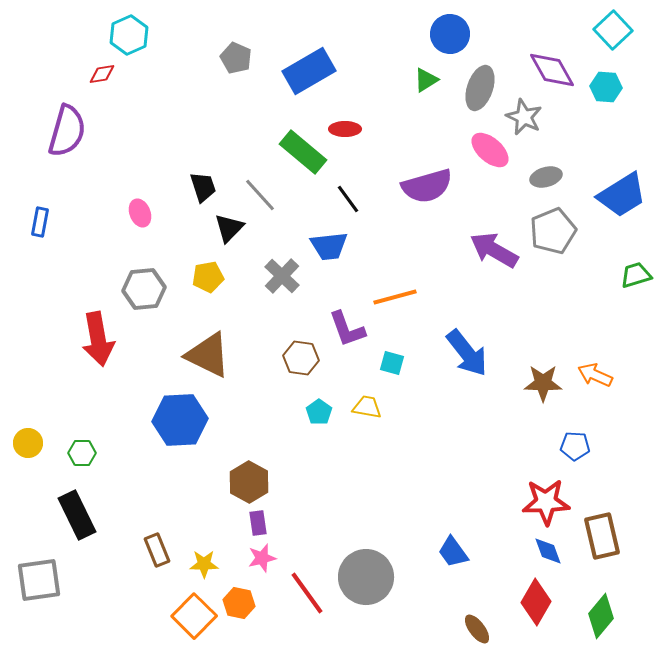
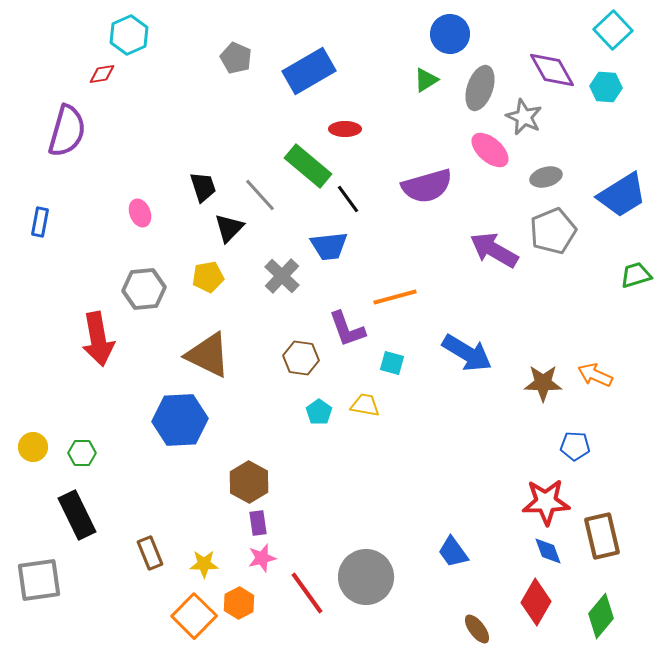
green rectangle at (303, 152): moved 5 px right, 14 px down
blue arrow at (467, 353): rotated 21 degrees counterclockwise
yellow trapezoid at (367, 407): moved 2 px left, 2 px up
yellow circle at (28, 443): moved 5 px right, 4 px down
brown rectangle at (157, 550): moved 7 px left, 3 px down
orange hexagon at (239, 603): rotated 20 degrees clockwise
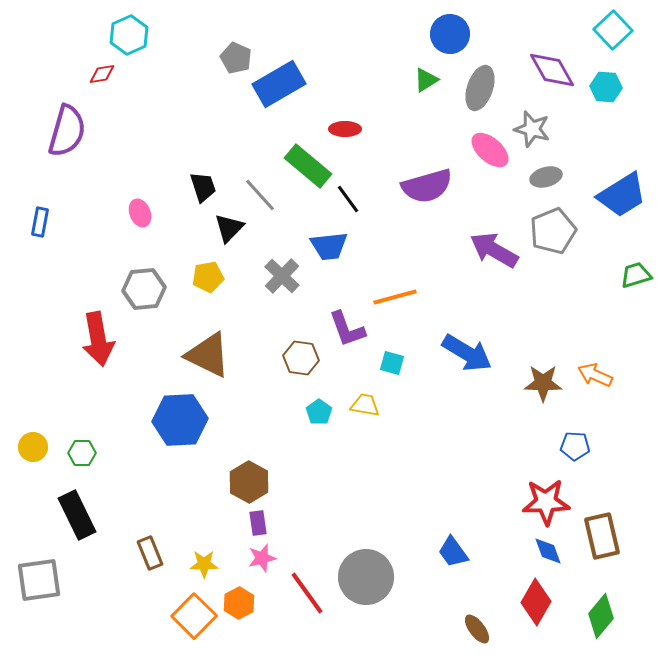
blue rectangle at (309, 71): moved 30 px left, 13 px down
gray star at (524, 117): moved 8 px right, 12 px down; rotated 9 degrees counterclockwise
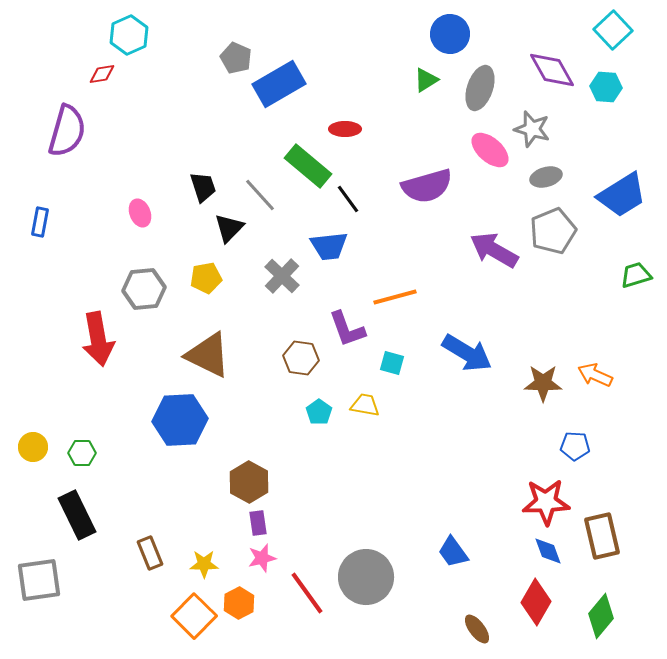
yellow pentagon at (208, 277): moved 2 px left, 1 px down
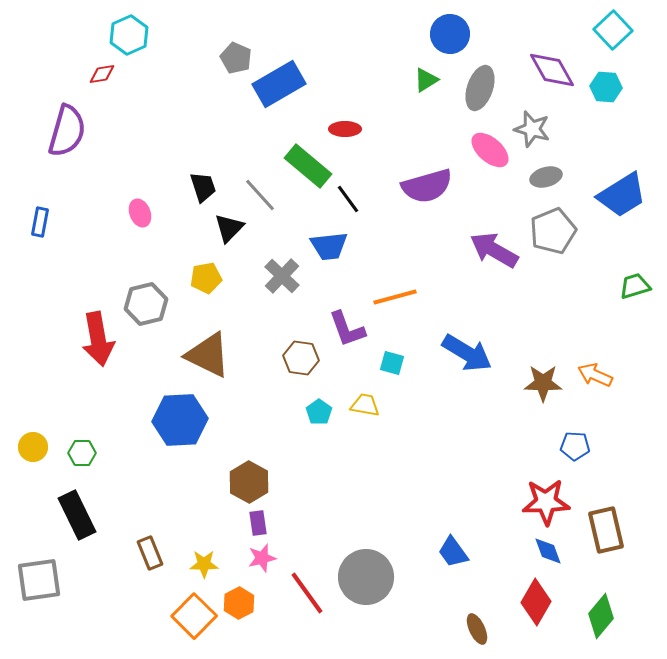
green trapezoid at (636, 275): moved 1 px left, 11 px down
gray hexagon at (144, 289): moved 2 px right, 15 px down; rotated 9 degrees counterclockwise
brown rectangle at (602, 536): moved 4 px right, 6 px up
brown ellipse at (477, 629): rotated 12 degrees clockwise
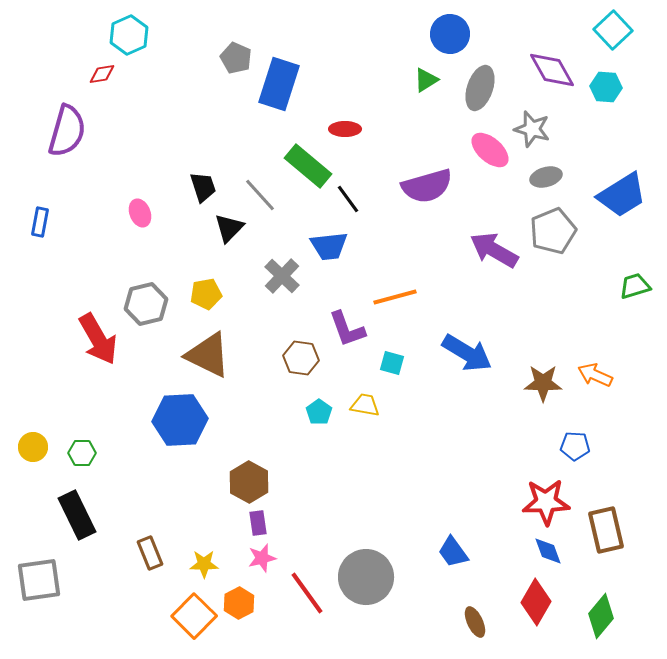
blue rectangle at (279, 84): rotated 42 degrees counterclockwise
yellow pentagon at (206, 278): moved 16 px down
red arrow at (98, 339): rotated 20 degrees counterclockwise
brown ellipse at (477, 629): moved 2 px left, 7 px up
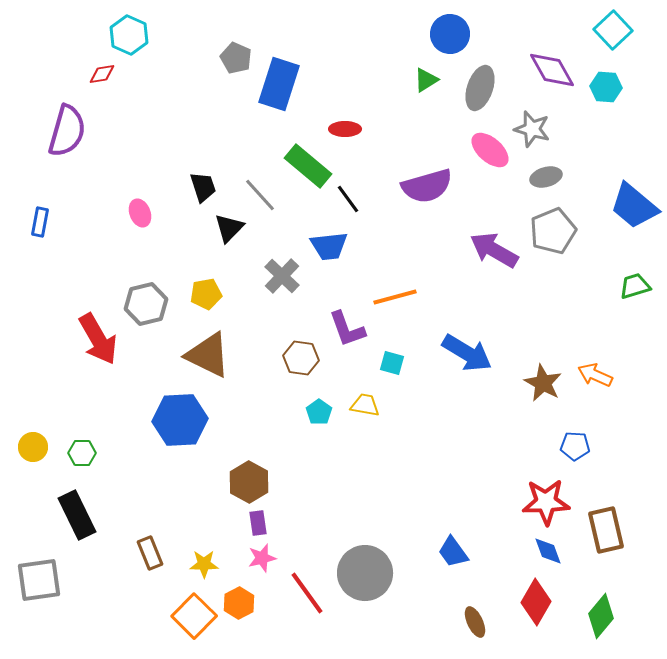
cyan hexagon at (129, 35): rotated 12 degrees counterclockwise
blue trapezoid at (622, 195): moved 12 px right, 11 px down; rotated 72 degrees clockwise
brown star at (543, 383): rotated 27 degrees clockwise
gray circle at (366, 577): moved 1 px left, 4 px up
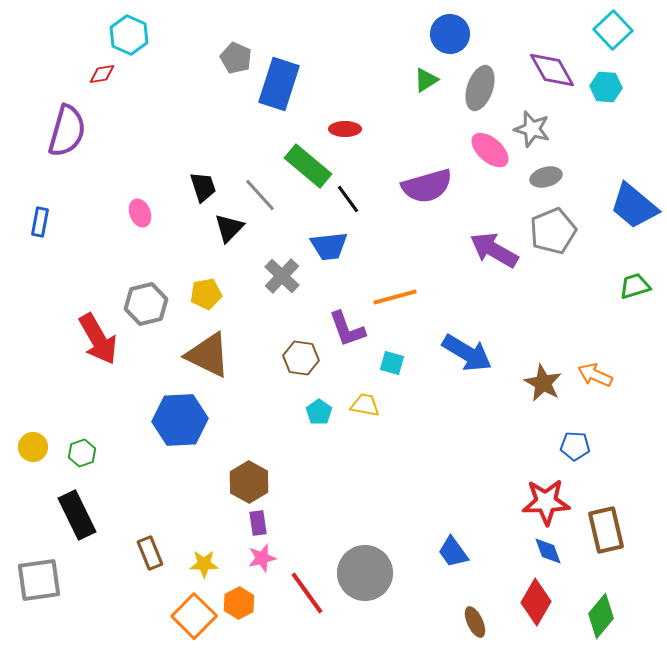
green hexagon at (82, 453): rotated 20 degrees counterclockwise
